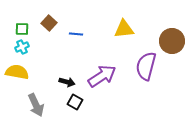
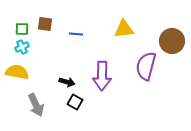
brown square: moved 4 px left, 1 px down; rotated 35 degrees counterclockwise
purple arrow: rotated 124 degrees clockwise
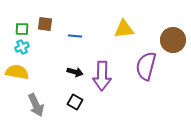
blue line: moved 1 px left, 2 px down
brown circle: moved 1 px right, 1 px up
black arrow: moved 8 px right, 10 px up
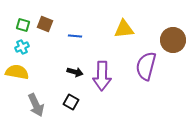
brown square: rotated 14 degrees clockwise
green square: moved 1 px right, 4 px up; rotated 16 degrees clockwise
black square: moved 4 px left
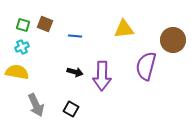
black square: moved 7 px down
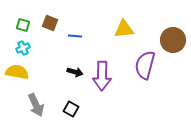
brown square: moved 5 px right, 1 px up
cyan cross: moved 1 px right, 1 px down
purple semicircle: moved 1 px left, 1 px up
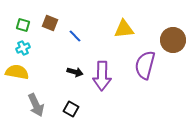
blue line: rotated 40 degrees clockwise
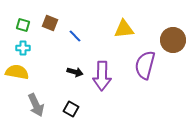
cyan cross: rotated 24 degrees clockwise
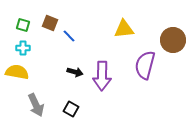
blue line: moved 6 px left
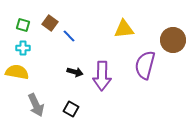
brown square: rotated 14 degrees clockwise
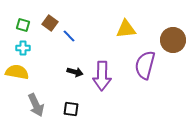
yellow triangle: moved 2 px right
black square: rotated 21 degrees counterclockwise
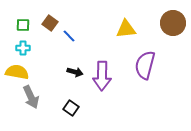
green square: rotated 16 degrees counterclockwise
brown circle: moved 17 px up
gray arrow: moved 5 px left, 8 px up
black square: moved 1 px up; rotated 28 degrees clockwise
